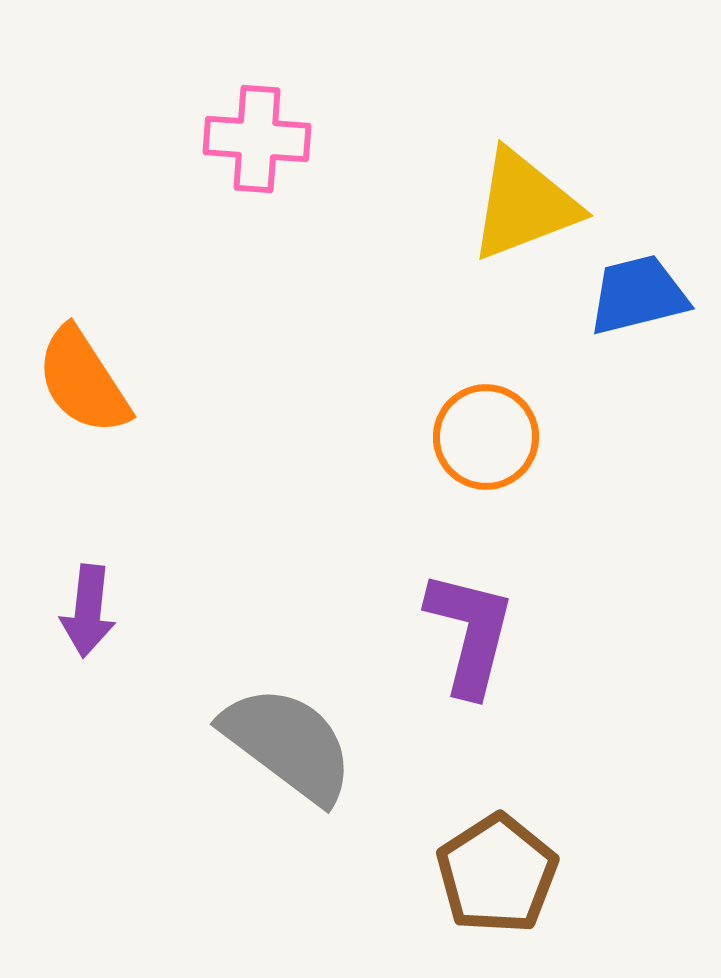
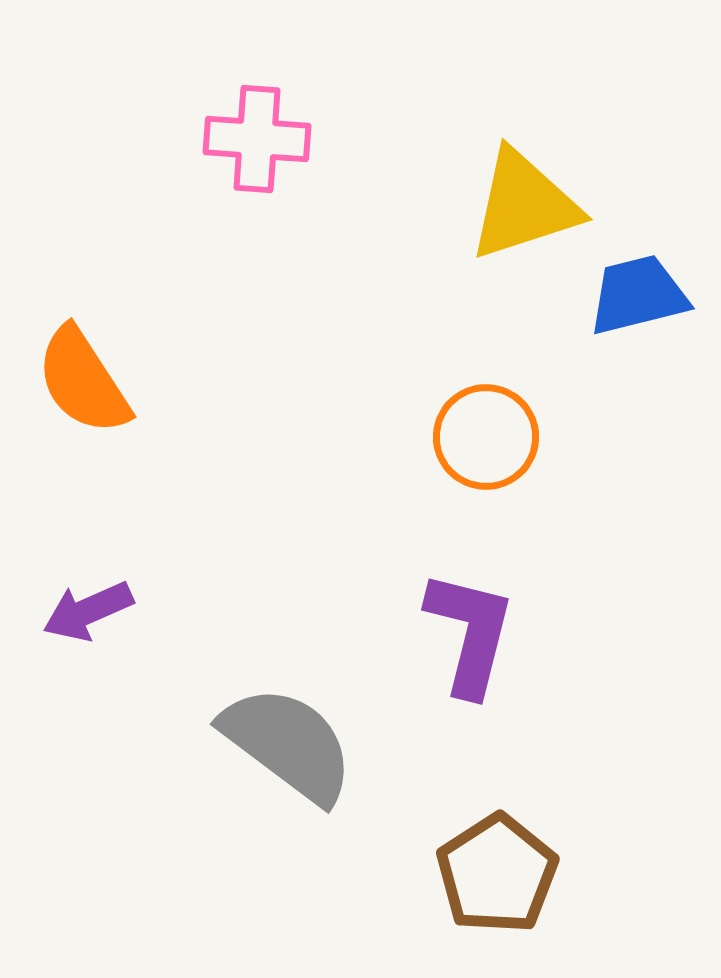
yellow triangle: rotated 3 degrees clockwise
purple arrow: rotated 60 degrees clockwise
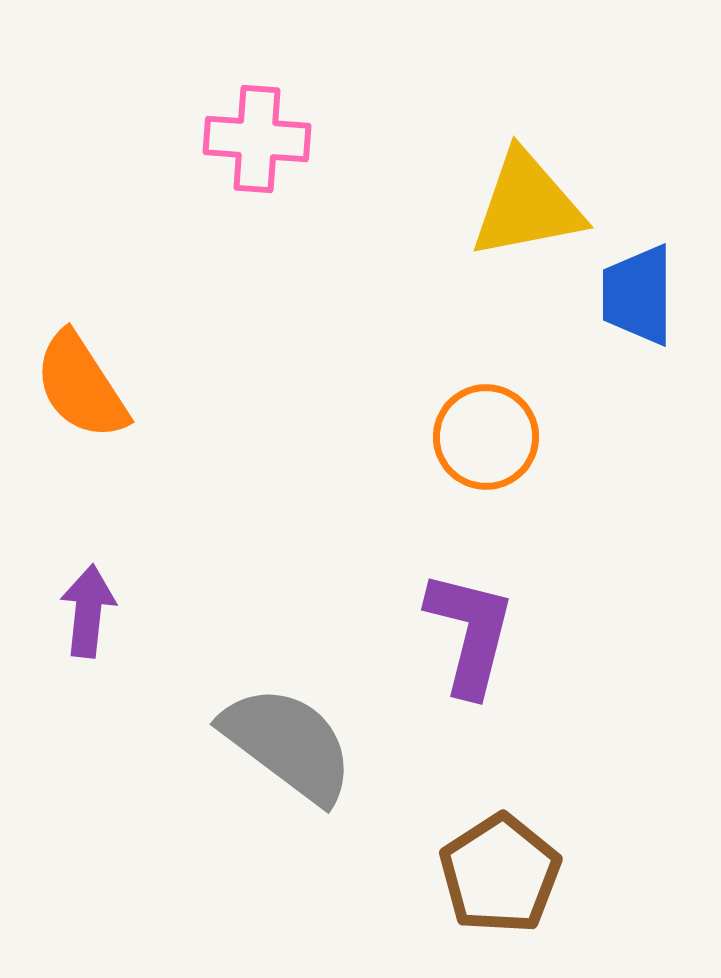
yellow triangle: moved 3 px right; rotated 7 degrees clockwise
blue trapezoid: rotated 76 degrees counterclockwise
orange semicircle: moved 2 px left, 5 px down
purple arrow: rotated 120 degrees clockwise
brown pentagon: moved 3 px right
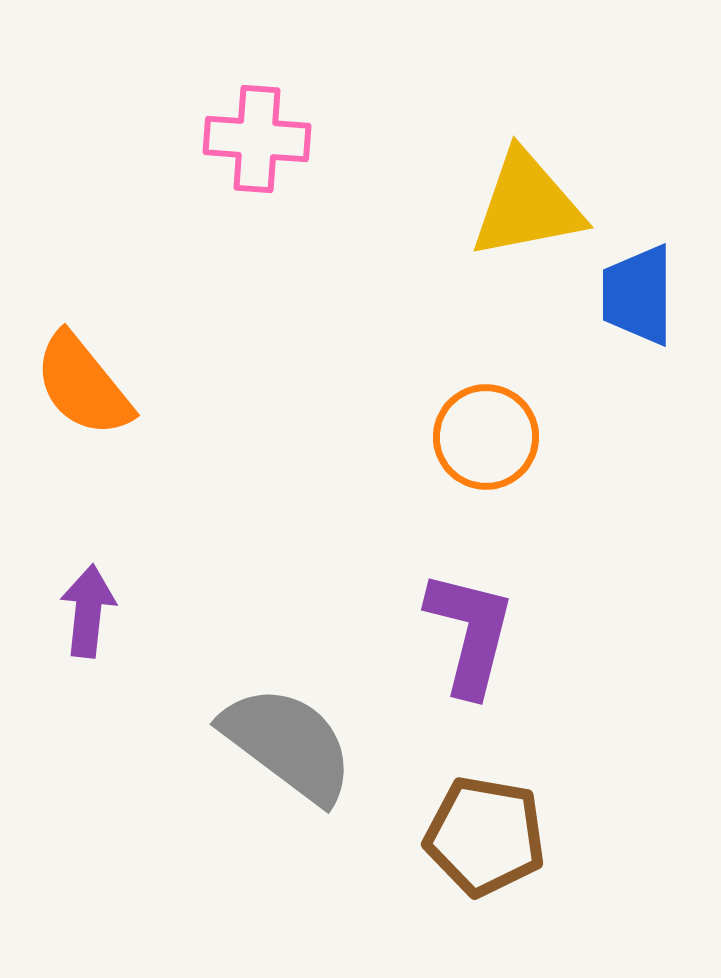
orange semicircle: moved 2 px right, 1 px up; rotated 6 degrees counterclockwise
brown pentagon: moved 15 px left, 38 px up; rotated 29 degrees counterclockwise
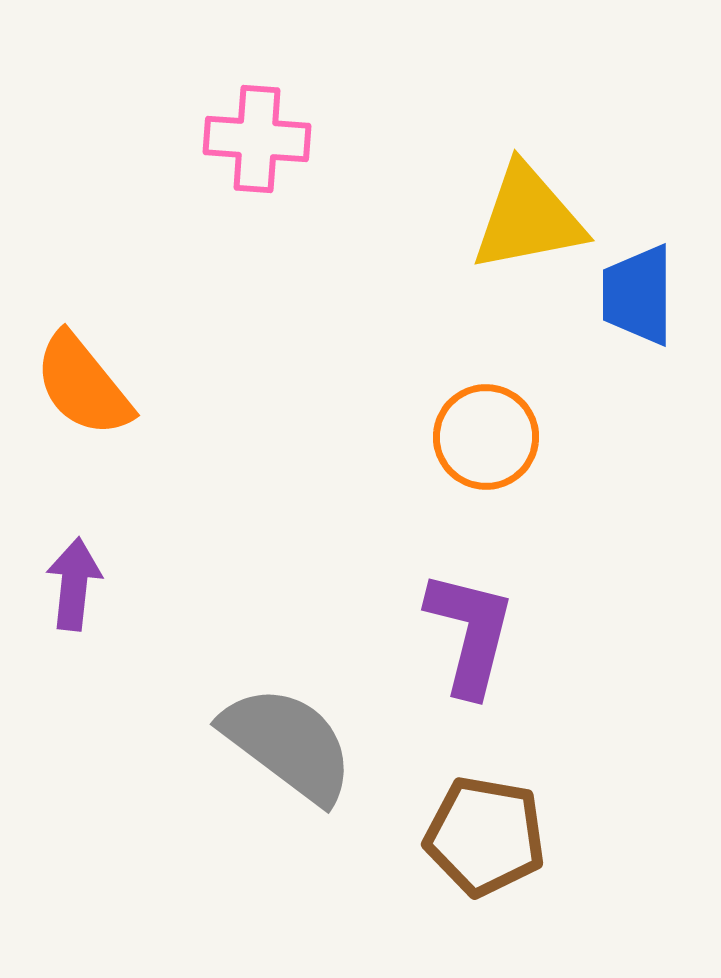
yellow triangle: moved 1 px right, 13 px down
purple arrow: moved 14 px left, 27 px up
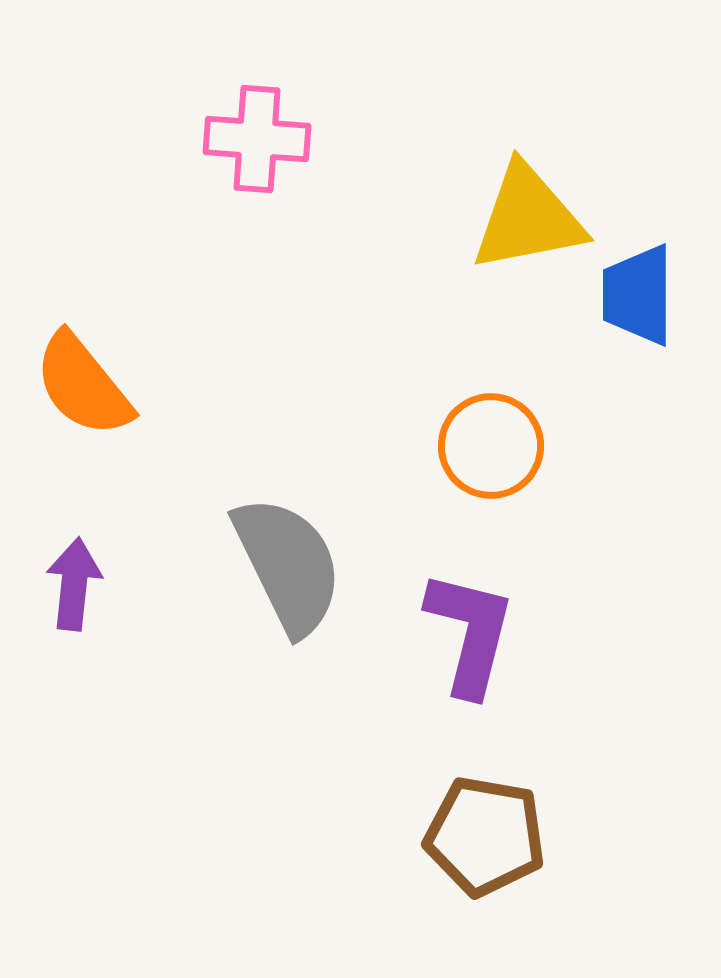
orange circle: moved 5 px right, 9 px down
gray semicircle: moved 179 px up; rotated 27 degrees clockwise
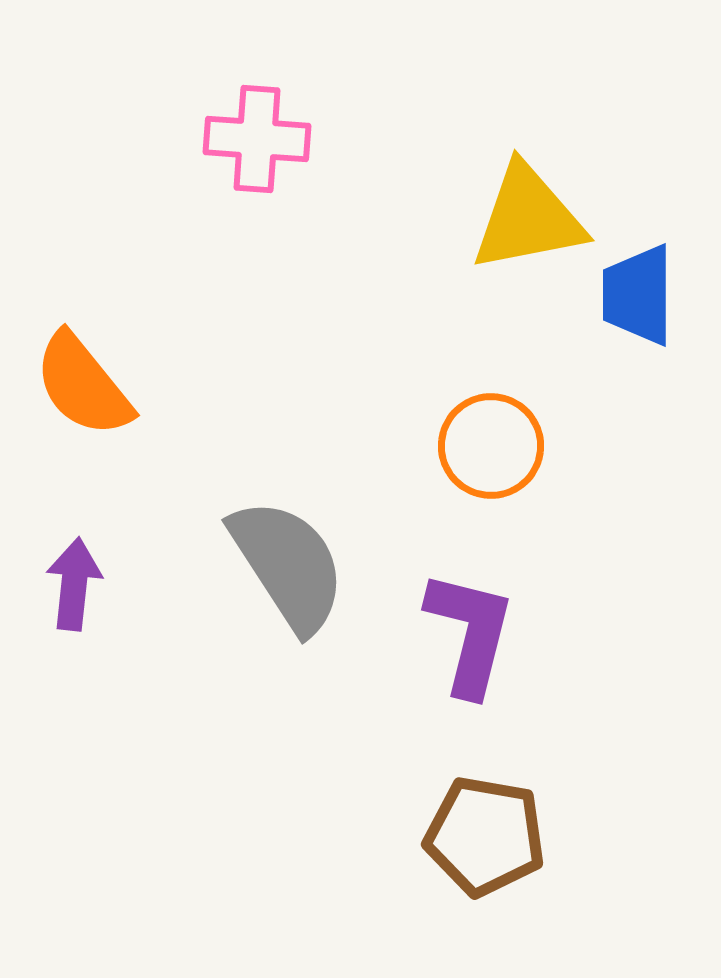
gray semicircle: rotated 7 degrees counterclockwise
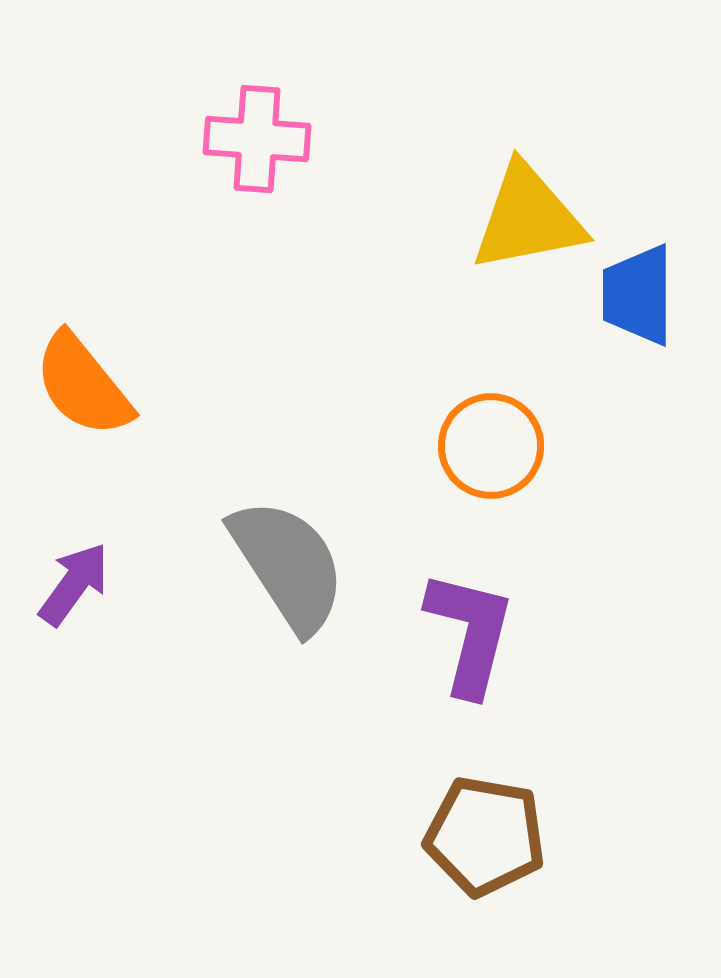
purple arrow: rotated 30 degrees clockwise
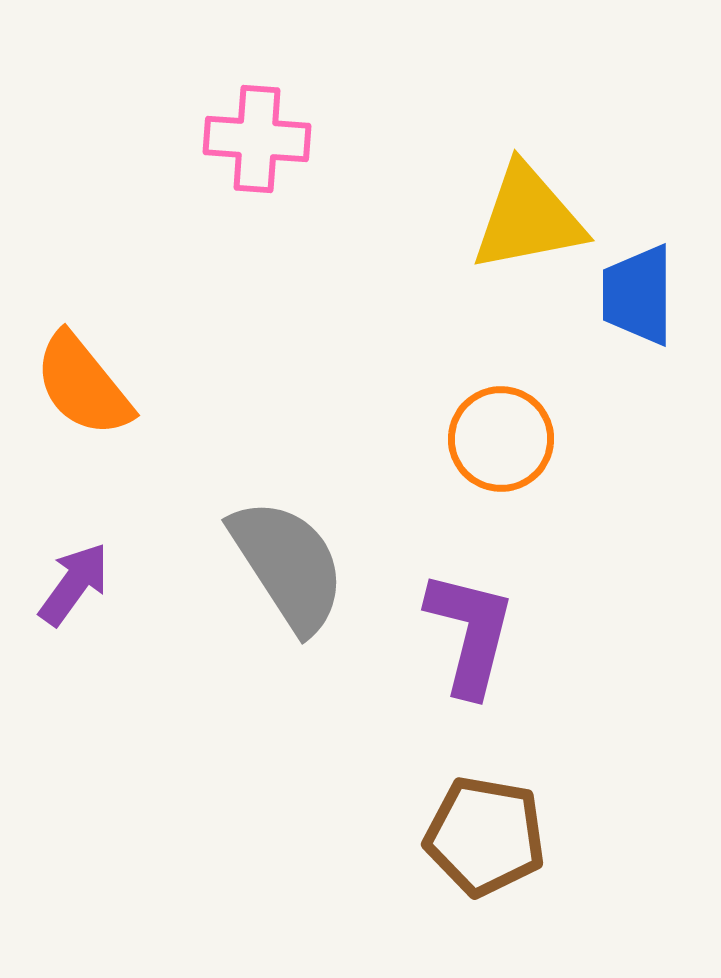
orange circle: moved 10 px right, 7 px up
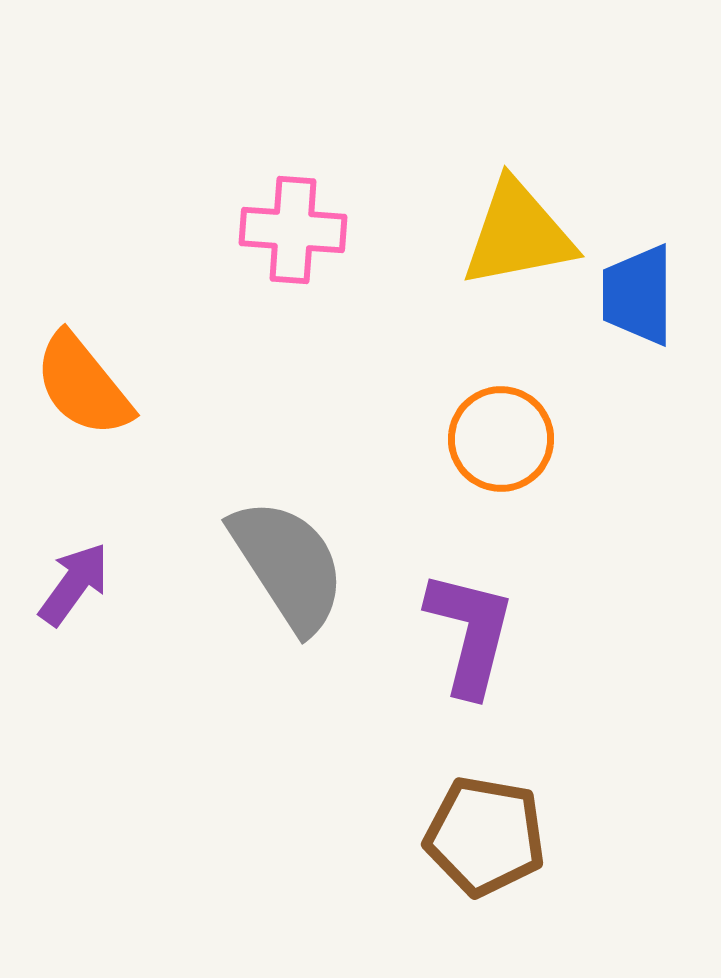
pink cross: moved 36 px right, 91 px down
yellow triangle: moved 10 px left, 16 px down
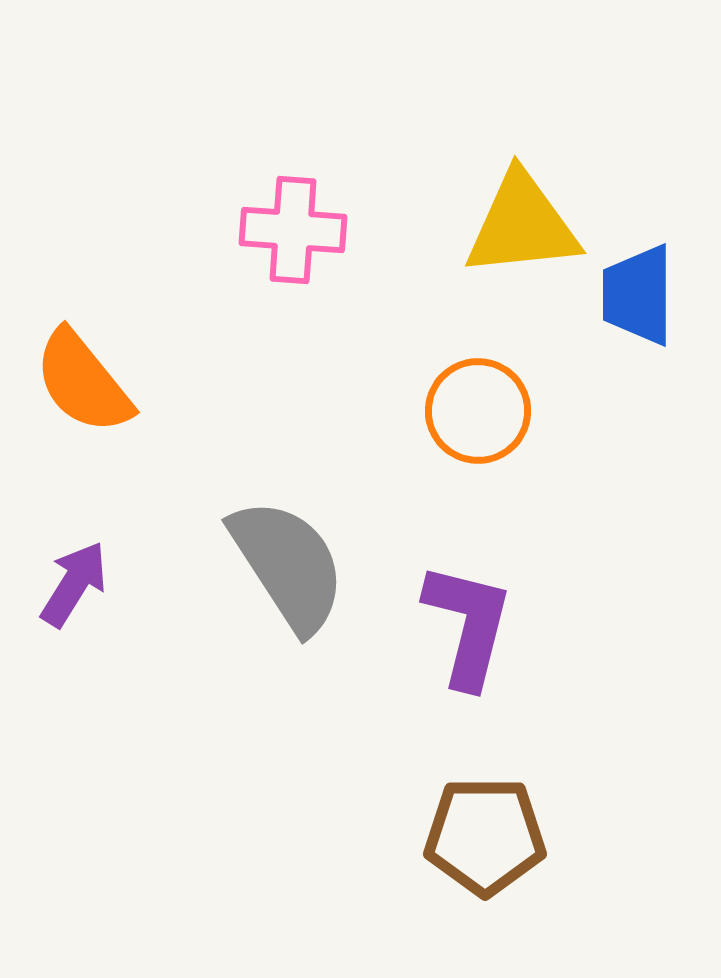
yellow triangle: moved 4 px right, 9 px up; rotated 5 degrees clockwise
orange semicircle: moved 3 px up
orange circle: moved 23 px left, 28 px up
purple arrow: rotated 4 degrees counterclockwise
purple L-shape: moved 2 px left, 8 px up
brown pentagon: rotated 10 degrees counterclockwise
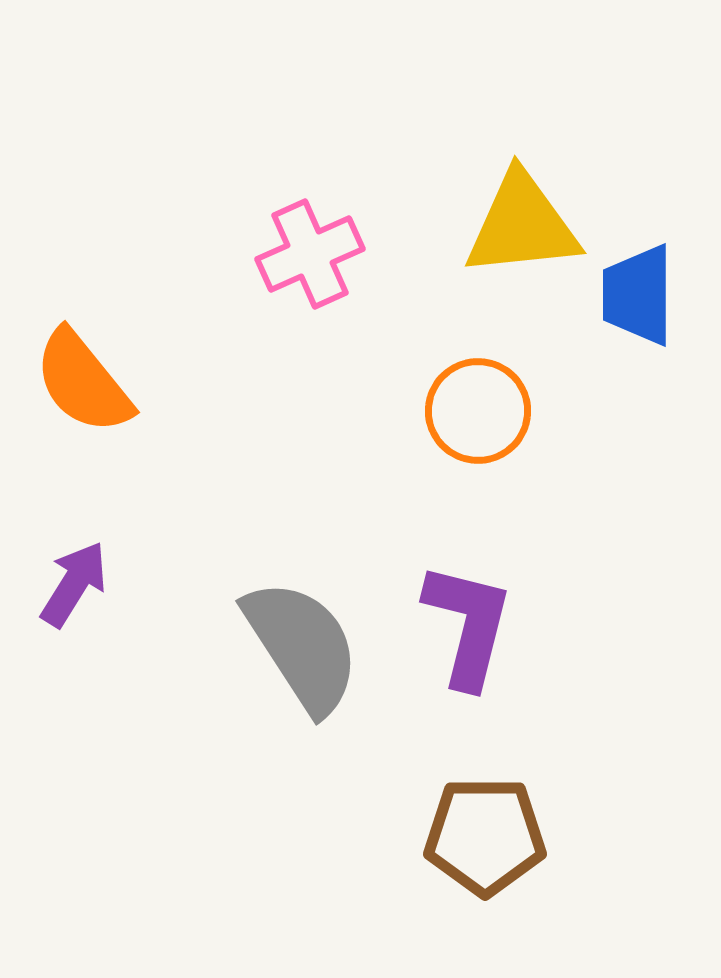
pink cross: moved 17 px right, 24 px down; rotated 28 degrees counterclockwise
gray semicircle: moved 14 px right, 81 px down
